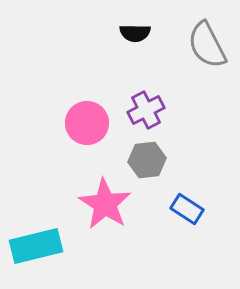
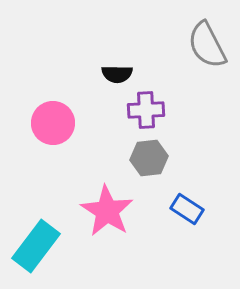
black semicircle: moved 18 px left, 41 px down
purple cross: rotated 24 degrees clockwise
pink circle: moved 34 px left
gray hexagon: moved 2 px right, 2 px up
pink star: moved 2 px right, 7 px down
cyan rectangle: rotated 39 degrees counterclockwise
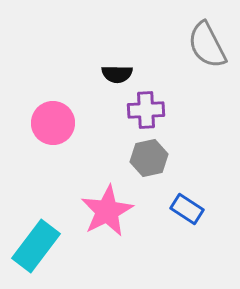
gray hexagon: rotated 6 degrees counterclockwise
pink star: rotated 12 degrees clockwise
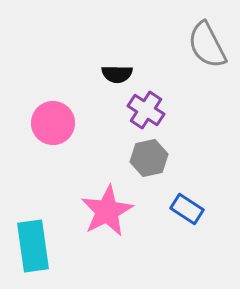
purple cross: rotated 36 degrees clockwise
cyan rectangle: moved 3 px left; rotated 45 degrees counterclockwise
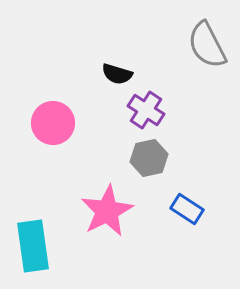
black semicircle: rotated 16 degrees clockwise
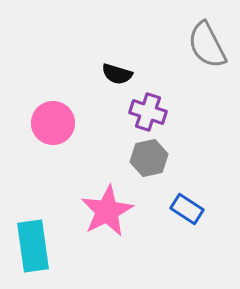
purple cross: moved 2 px right, 2 px down; rotated 15 degrees counterclockwise
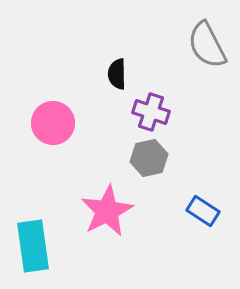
black semicircle: rotated 72 degrees clockwise
purple cross: moved 3 px right
blue rectangle: moved 16 px right, 2 px down
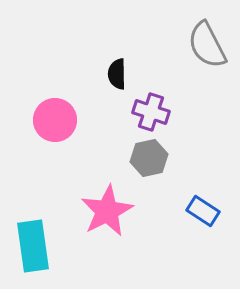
pink circle: moved 2 px right, 3 px up
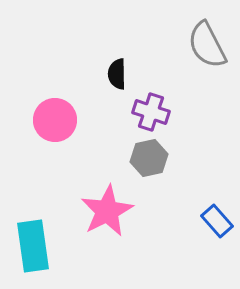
blue rectangle: moved 14 px right, 10 px down; rotated 16 degrees clockwise
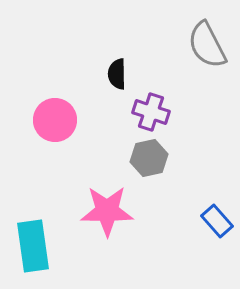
pink star: rotated 28 degrees clockwise
